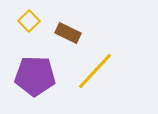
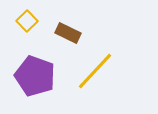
yellow square: moved 2 px left
purple pentagon: rotated 18 degrees clockwise
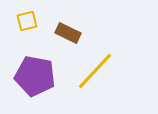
yellow square: rotated 30 degrees clockwise
purple pentagon: rotated 9 degrees counterclockwise
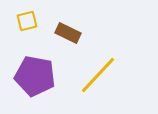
yellow line: moved 3 px right, 4 px down
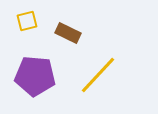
purple pentagon: rotated 6 degrees counterclockwise
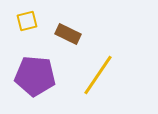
brown rectangle: moved 1 px down
yellow line: rotated 9 degrees counterclockwise
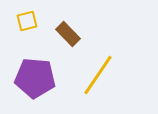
brown rectangle: rotated 20 degrees clockwise
purple pentagon: moved 2 px down
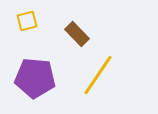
brown rectangle: moved 9 px right
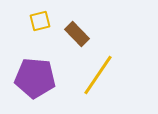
yellow square: moved 13 px right
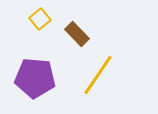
yellow square: moved 2 px up; rotated 25 degrees counterclockwise
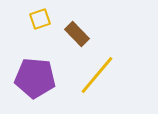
yellow square: rotated 20 degrees clockwise
yellow line: moved 1 px left; rotated 6 degrees clockwise
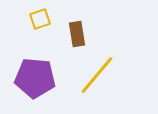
brown rectangle: rotated 35 degrees clockwise
